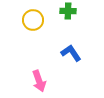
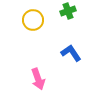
green cross: rotated 21 degrees counterclockwise
pink arrow: moved 1 px left, 2 px up
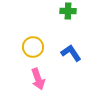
green cross: rotated 21 degrees clockwise
yellow circle: moved 27 px down
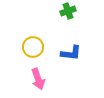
green cross: rotated 21 degrees counterclockwise
blue L-shape: rotated 130 degrees clockwise
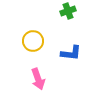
yellow circle: moved 6 px up
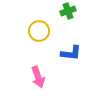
yellow circle: moved 6 px right, 10 px up
pink arrow: moved 2 px up
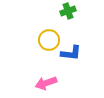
yellow circle: moved 10 px right, 9 px down
pink arrow: moved 8 px right, 6 px down; rotated 90 degrees clockwise
